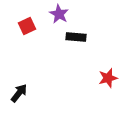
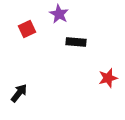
red square: moved 3 px down
black rectangle: moved 5 px down
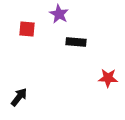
red square: rotated 30 degrees clockwise
red star: rotated 18 degrees clockwise
black arrow: moved 4 px down
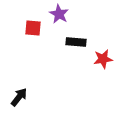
red square: moved 6 px right, 1 px up
red star: moved 5 px left, 19 px up; rotated 12 degrees counterclockwise
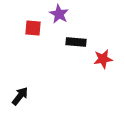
black arrow: moved 1 px right, 1 px up
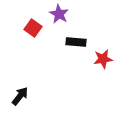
red square: rotated 30 degrees clockwise
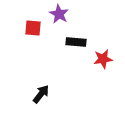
red square: rotated 30 degrees counterclockwise
black arrow: moved 21 px right, 2 px up
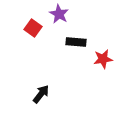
red square: rotated 30 degrees clockwise
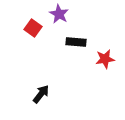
red star: moved 2 px right
